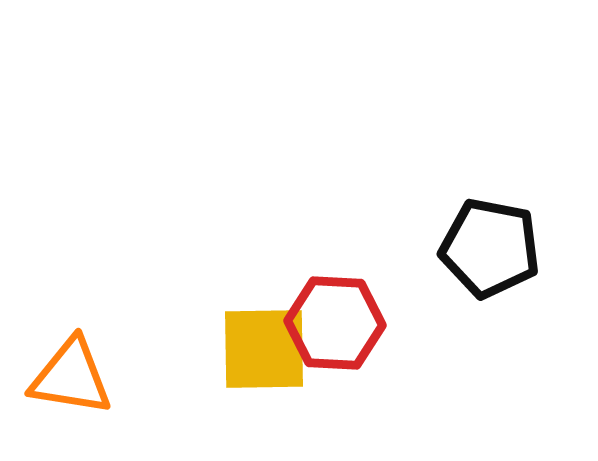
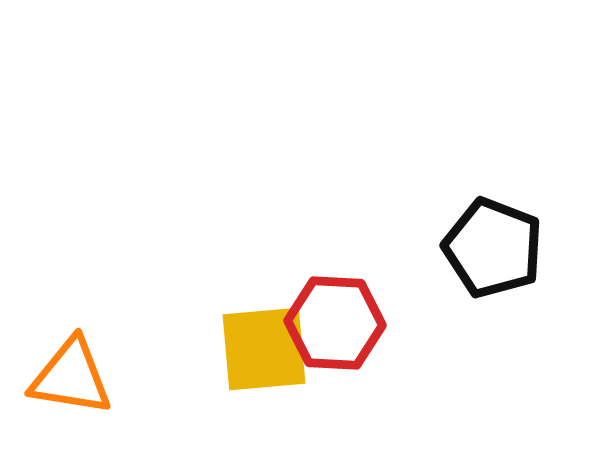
black pentagon: moved 3 px right; rotated 10 degrees clockwise
yellow square: rotated 4 degrees counterclockwise
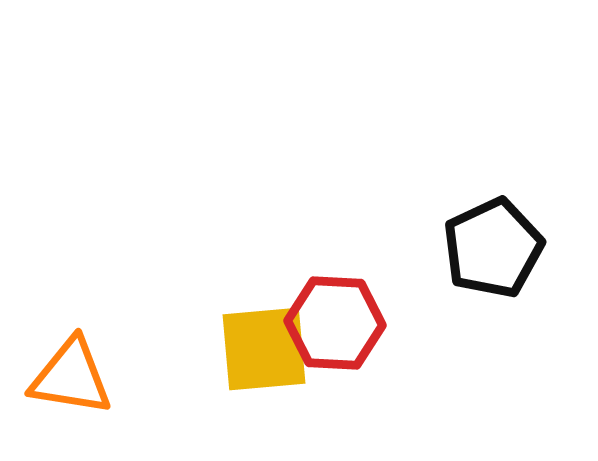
black pentagon: rotated 26 degrees clockwise
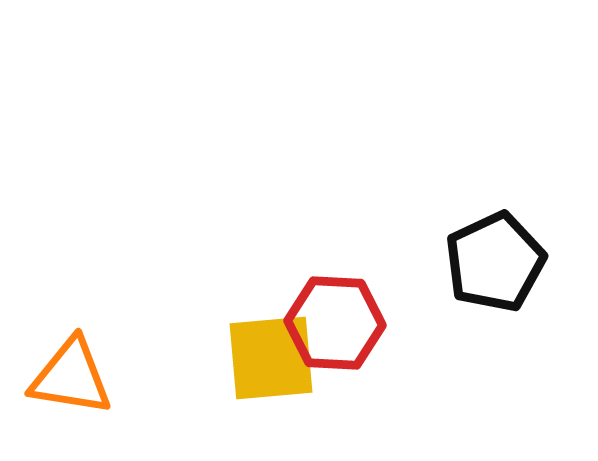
black pentagon: moved 2 px right, 14 px down
yellow square: moved 7 px right, 9 px down
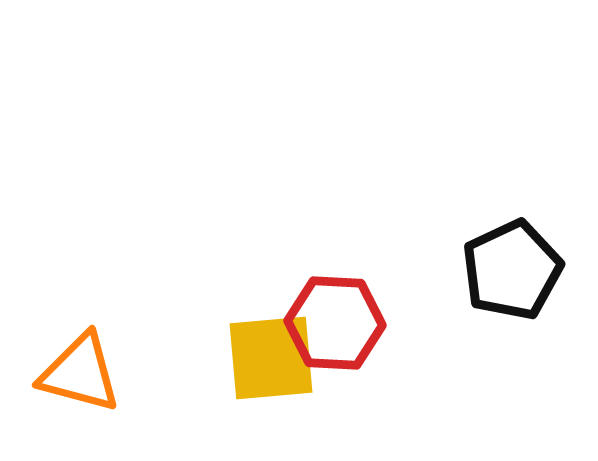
black pentagon: moved 17 px right, 8 px down
orange triangle: moved 9 px right, 4 px up; rotated 6 degrees clockwise
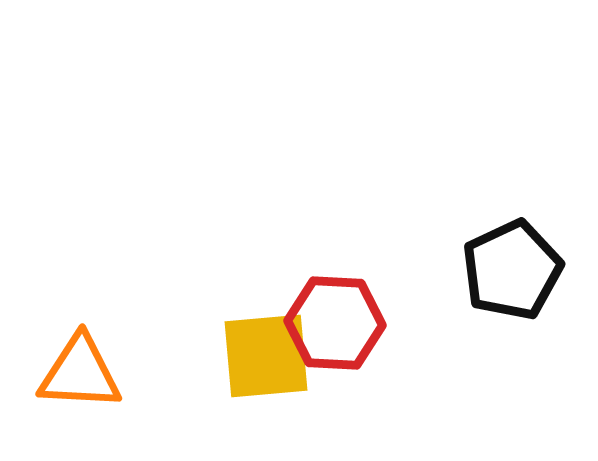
yellow square: moved 5 px left, 2 px up
orange triangle: rotated 12 degrees counterclockwise
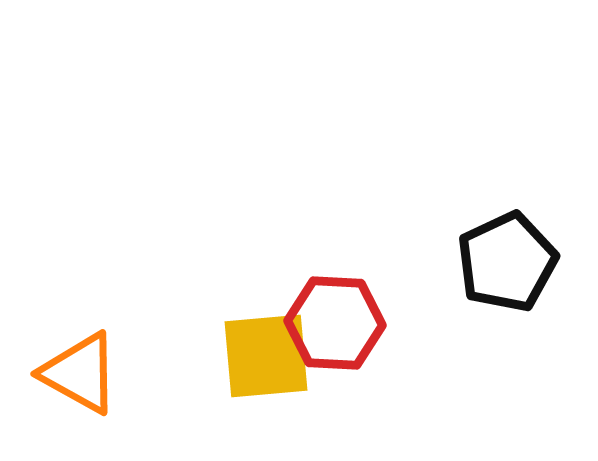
black pentagon: moved 5 px left, 8 px up
orange triangle: rotated 26 degrees clockwise
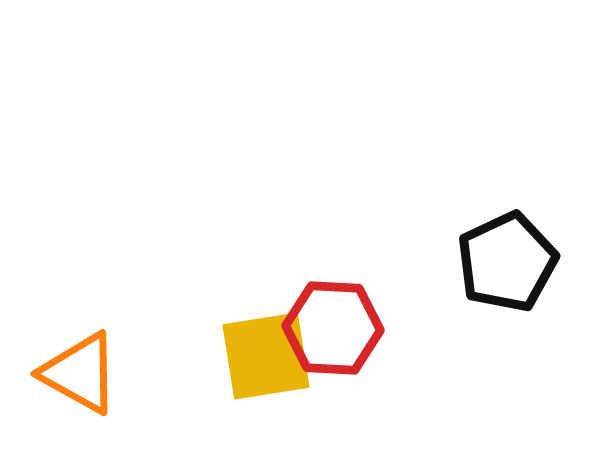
red hexagon: moved 2 px left, 5 px down
yellow square: rotated 4 degrees counterclockwise
